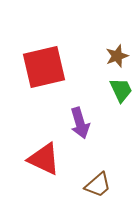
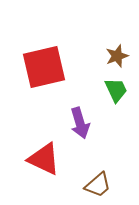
green trapezoid: moved 5 px left
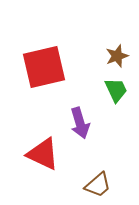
red triangle: moved 1 px left, 5 px up
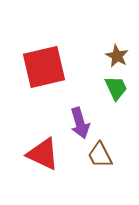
brown star: rotated 25 degrees counterclockwise
green trapezoid: moved 2 px up
brown trapezoid: moved 2 px right, 30 px up; rotated 104 degrees clockwise
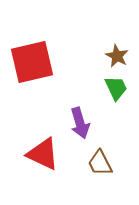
red square: moved 12 px left, 5 px up
brown trapezoid: moved 8 px down
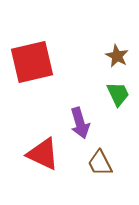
green trapezoid: moved 2 px right, 6 px down
